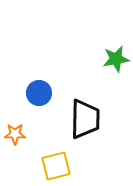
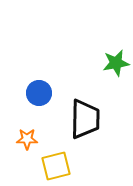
green star: moved 4 px down
orange star: moved 12 px right, 5 px down
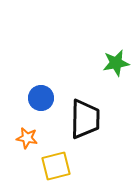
blue circle: moved 2 px right, 5 px down
orange star: moved 1 px up; rotated 10 degrees clockwise
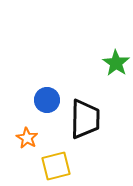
green star: rotated 28 degrees counterclockwise
blue circle: moved 6 px right, 2 px down
orange star: rotated 20 degrees clockwise
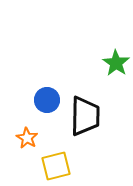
black trapezoid: moved 3 px up
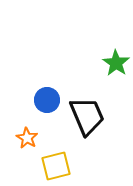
black trapezoid: moved 2 px right; rotated 24 degrees counterclockwise
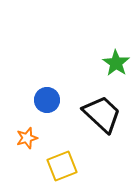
black trapezoid: moved 15 px right, 2 px up; rotated 24 degrees counterclockwise
orange star: rotated 25 degrees clockwise
yellow square: moved 6 px right; rotated 8 degrees counterclockwise
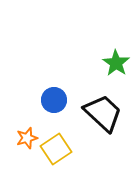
blue circle: moved 7 px right
black trapezoid: moved 1 px right, 1 px up
yellow square: moved 6 px left, 17 px up; rotated 12 degrees counterclockwise
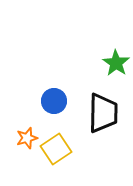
blue circle: moved 1 px down
black trapezoid: rotated 48 degrees clockwise
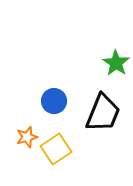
black trapezoid: rotated 21 degrees clockwise
orange star: moved 1 px up
